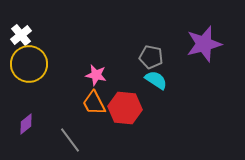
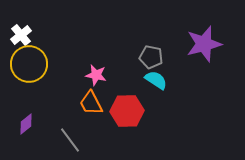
orange trapezoid: moved 3 px left
red hexagon: moved 2 px right, 3 px down; rotated 8 degrees counterclockwise
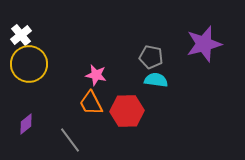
cyan semicircle: rotated 25 degrees counterclockwise
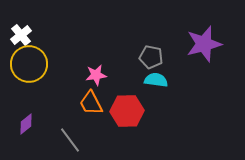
pink star: rotated 20 degrees counterclockwise
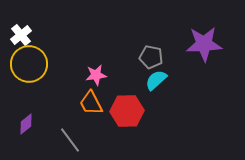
purple star: rotated 12 degrees clockwise
cyan semicircle: rotated 50 degrees counterclockwise
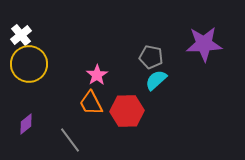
pink star: moved 1 px right; rotated 25 degrees counterclockwise
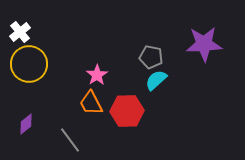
white cross: moved 1 px left, 3 px up
